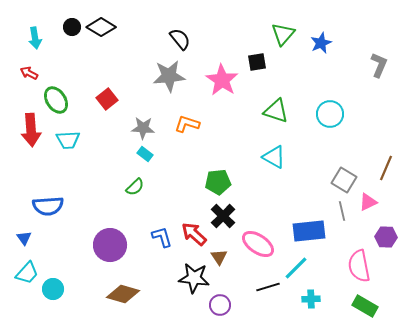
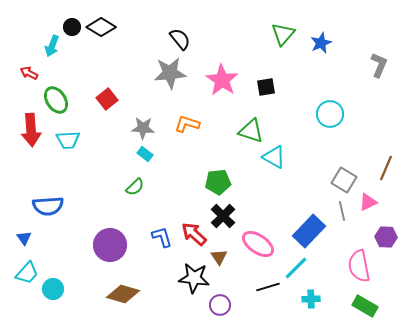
cyan arrow at (35, 38): moved 17 px right, 8 px down; rotated 30 degrees clockwise
black square at (257, 62): moved 9 px right, 25 px down
gray star at (169, 76): moved 1 px right, 3 px up
green triangle at (276, 111): moved 25 px left, 20 px down
blue rectangle at (309, 231): rotated 40 degrees counterclockwise
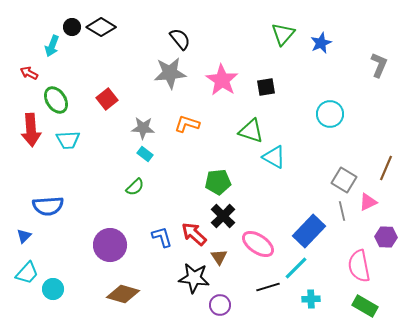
blue triangle at (24, 238): moved 2 px up; rotated 21 degrees clockwise
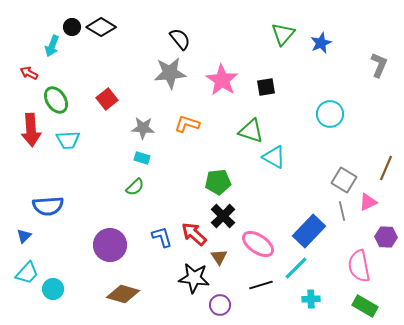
cyan rectangle at (145, 154): moved 3 px left, 4 px down; rotated 21 degrees counterclockwise
black line at (268, 287): moved 7 px left, 2 px up
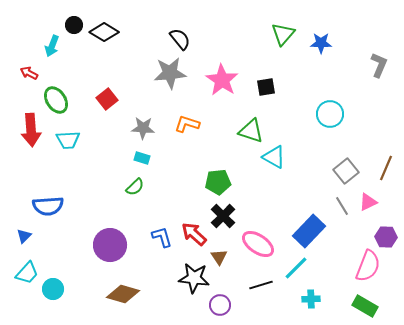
black circle at (72, 27): moved 2 px right, 2 px up
black diamond at (101, 27): moved 3 px right, 5 px down
blue star at (321, 43): rotated 25 degrees clockwise
gray square at (344, 180): moved 2 px right, 9 px up; rotated 20 degrees clockwise
gray line at (342, 211): moved 5 px up; rotated 18 degrees counterclockwise
pink semicircle at (359, 266): moved 9 px right; rotated 148 degrees counterclockwise
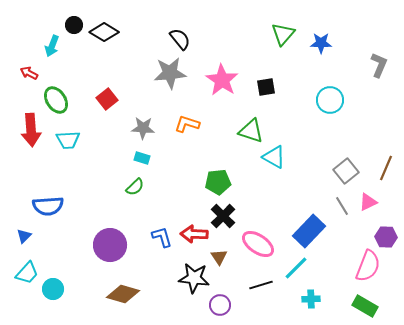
cyan circle at (330, 114): moved 14 px up
red arrow at (194, 234): rotated 40 degrees counterclockwise
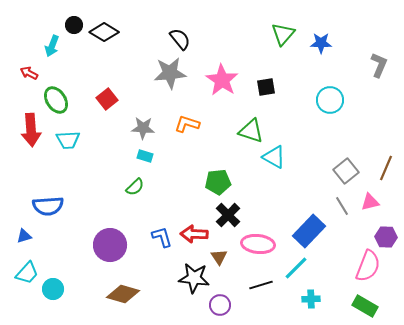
cyan rectangle at (142, 158): moved 3 px right, 2 px up
pink triangle at (368, 202): moved 2 px right; rotated 12 degrees clockwise
black cross at (223, 216): moved 5 px right, 1 px up
blue triangle at (24, 236): rotated 28 degrees clockwise
pink ellipse at (258, 244): rotated 28 degrees counterclockwise
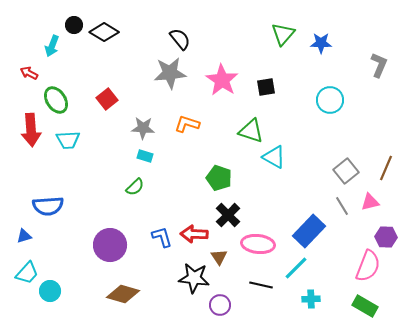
green pentagon at (218, 182): moved 1 px right, 4 px up; rotated 25 degrees clockwise
black line at (261, 285): rotated 30 degrees clockwise
cyan circle at (53, 289): moved 3 px left, 2 px down
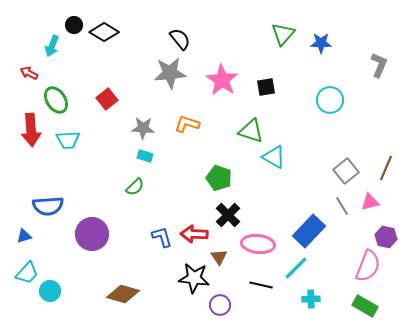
purple hexagon at (386, 237): rotated 10 degrees clockwise
purple circle at (110, 245): moved 18 px left, 11 px up
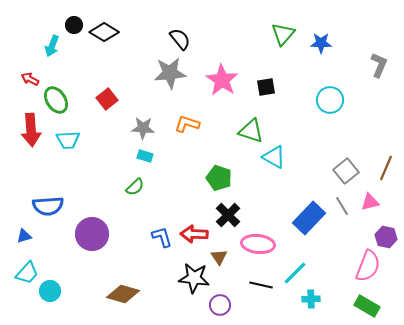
red arrow at (29, 73): moved 1 px right, 6 px down
blue rectangle at (309, 231): moved 13 px up
cyan line at (296, 268): moved 1 px left, 5 px down
green rectangle at (365, 306): moved 2 px right
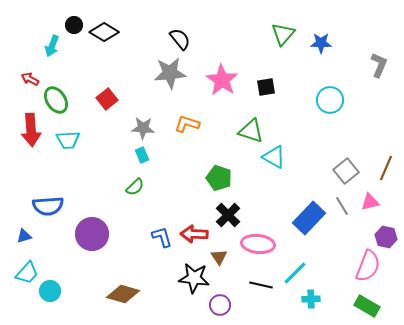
cyan rectangle at (145, 156): moved 3 px left, 1 px up; rotated 49 degrees clockwise
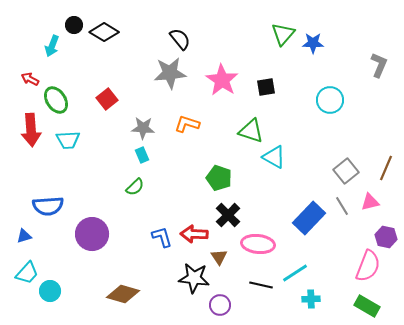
blue star at (321, 43): moved 8 px left
cyan line at (295, 273): rotated 12 degrees clockwise
